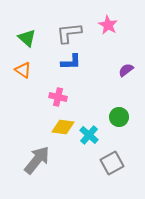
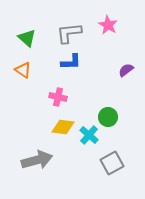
green circle: moved 11 px left
gray arrow: rotated 36 degrees clockwise
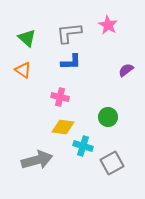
pink cross: moved 2 px right
cyan cross: moved 6 px left, 11 px down; rotated 24 degrees counterclockwise
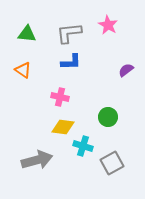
green triangle: moved 4 px up; rotated 36 degrees counterclockwise
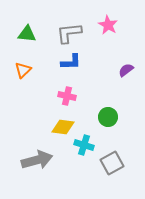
orange triangle: rotated 42 degrees clockwise
pink cross: moved 7 px right, 1 px up
cyan cross: moved 1 px right, 1 px up
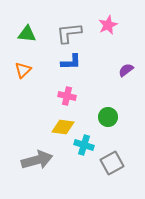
pink star: rotated 18 degrees clockwise
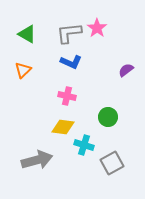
pink star: moved 11 px left, 3 px down; rotated 12 degrees counterclockwise
green triangle: rotated 24 degrees clockwise
blue L-shape: rotated 25 degrees clockwise
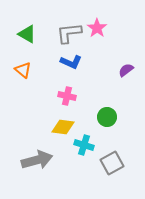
orange triangle: rotated 36 degrees counterclockwise
green circle: moved 1 px left
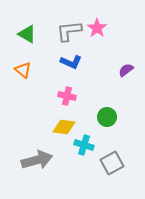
gray L-shape: moved 2 px up
yellow diamond: moved 1 px right
